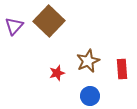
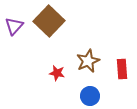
red star: rotated 28 degrees clockwise
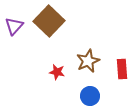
red star: moved 1 px up
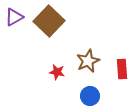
purple triangle: moved 9 px up; rotated 18 degrees clockwise
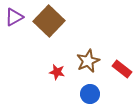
red rectangle: rotated 48 degrees counterclockwise
blue circle: moved 2 px up
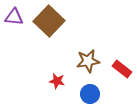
purple triangle: rotated 36 degrees clockwise
brown star: rotated 15 degrees clockwise
red star: moved 9 px down
